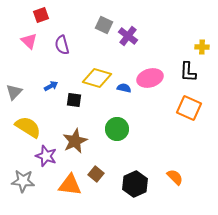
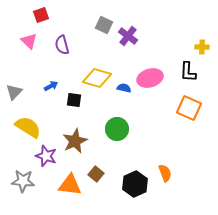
orange semicircle: moved 10 px left, 4 px up; rotated 24 degrees clockwise
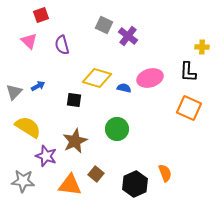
blue arrow: moved 13 px left
